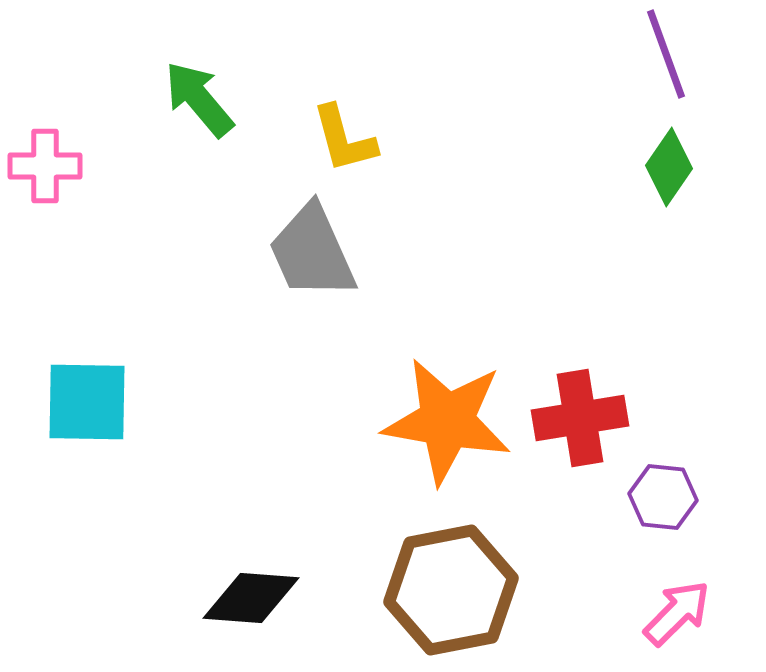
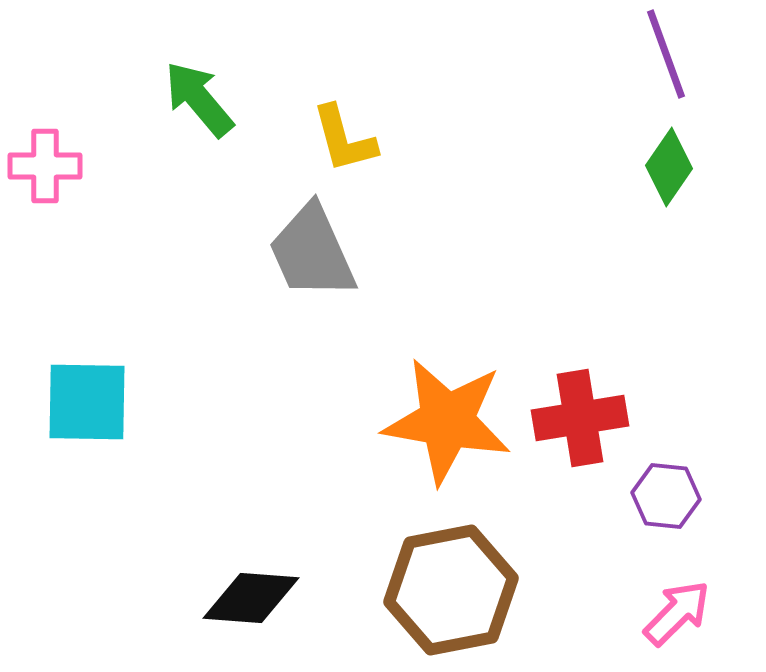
purple hexagon: moved 3 px right, 1 px up
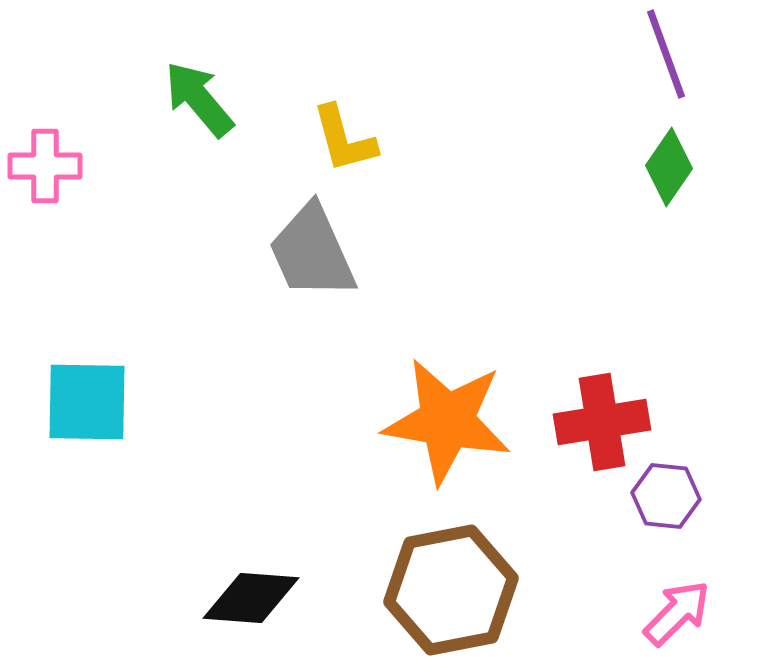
red cross: moved 22 px right, 4 px down
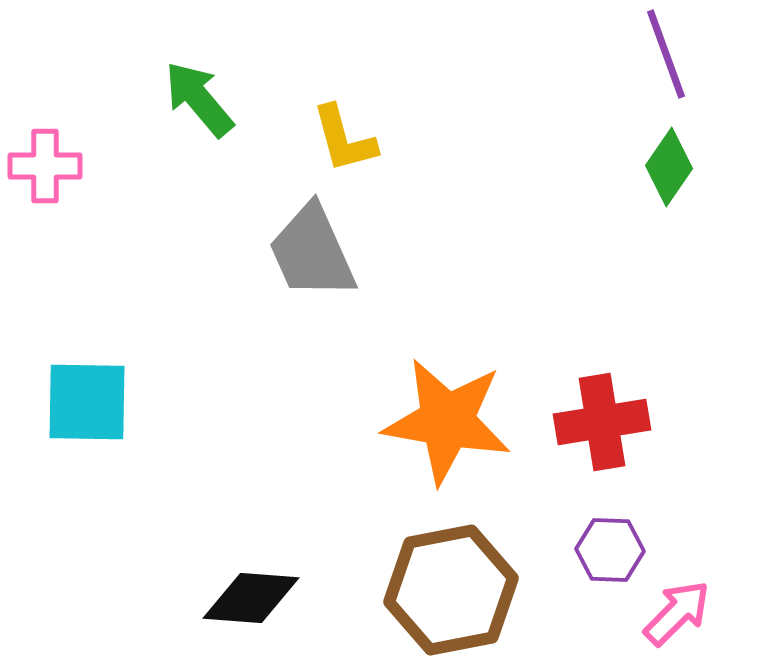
purple hexagon: moved 56 px left, 54 px down; rotated 4 degrees counterclockwise
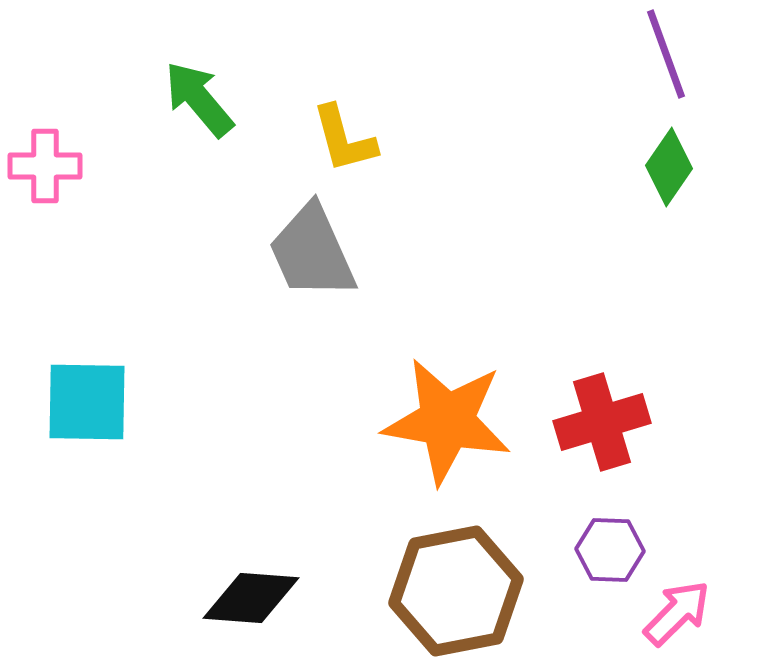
red cross: rotated 8 degrees counterclockwise
brown hexagon: moved 5 px right, 1 px down
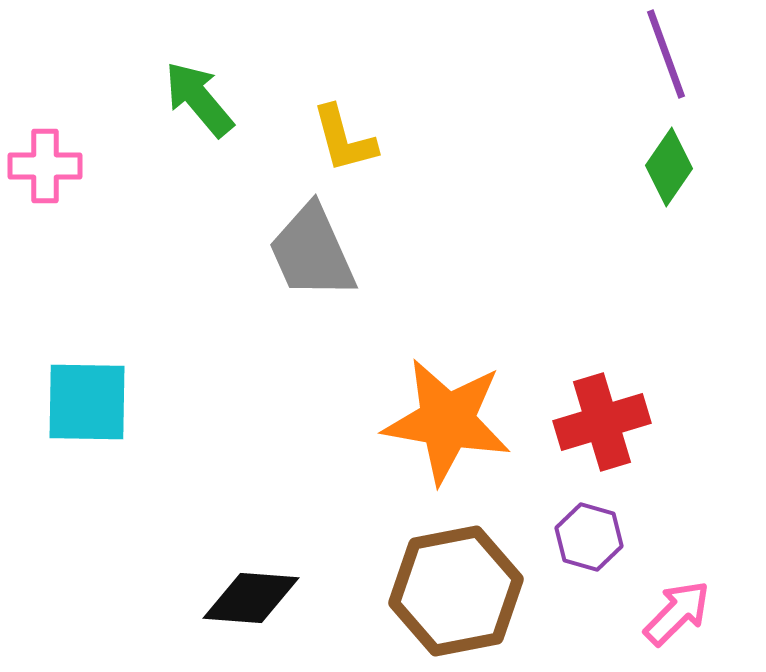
purple hexagon: moved 21 px left, 13 px up; rotated 14 degrees clockwise
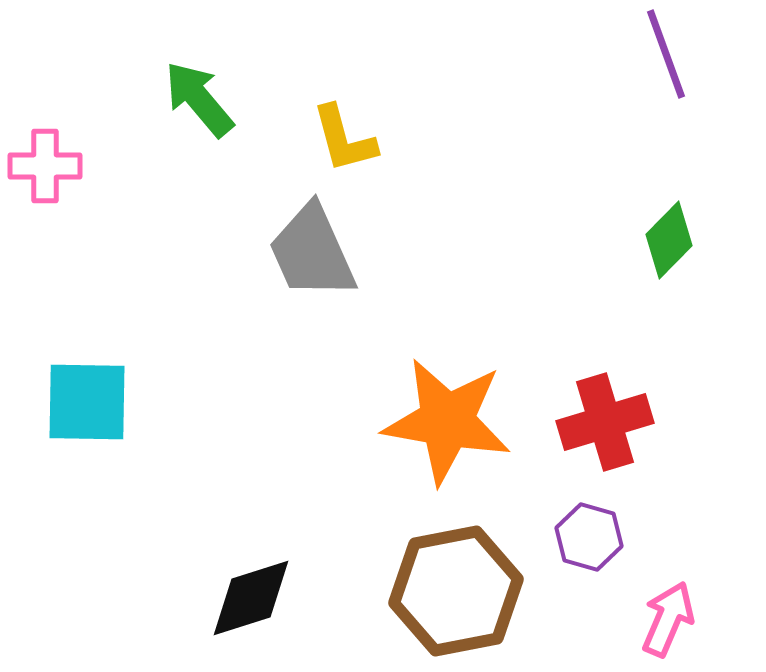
green diamond: moved 73 px down; rotated 10 degrees clockwise
red cross: moved 3 px right
black diamond: rotated 22 degrees counterclockwise
pink arrow: moved 9 px left, 6 px down; rotated 22 degrees counterclockwise
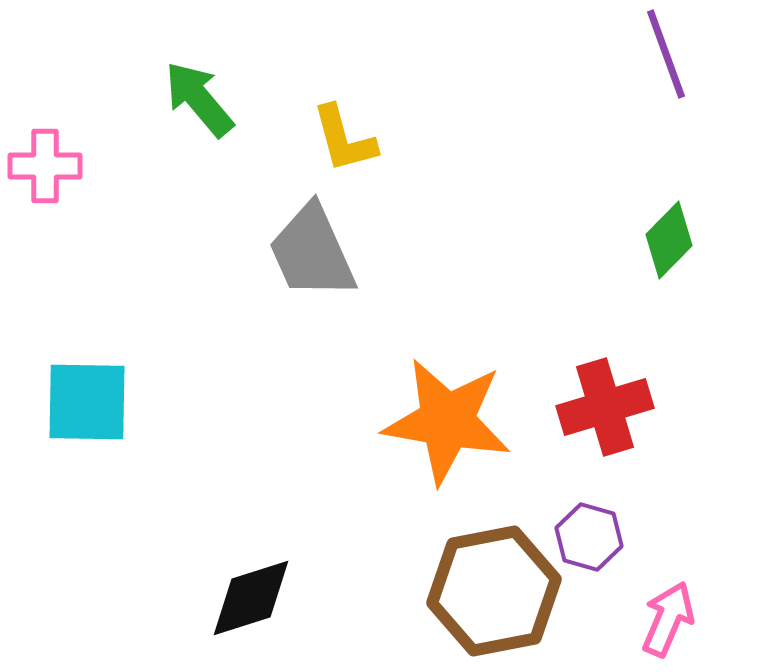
red cross: moved 15 px up
brown hexagon: moved 38 px right
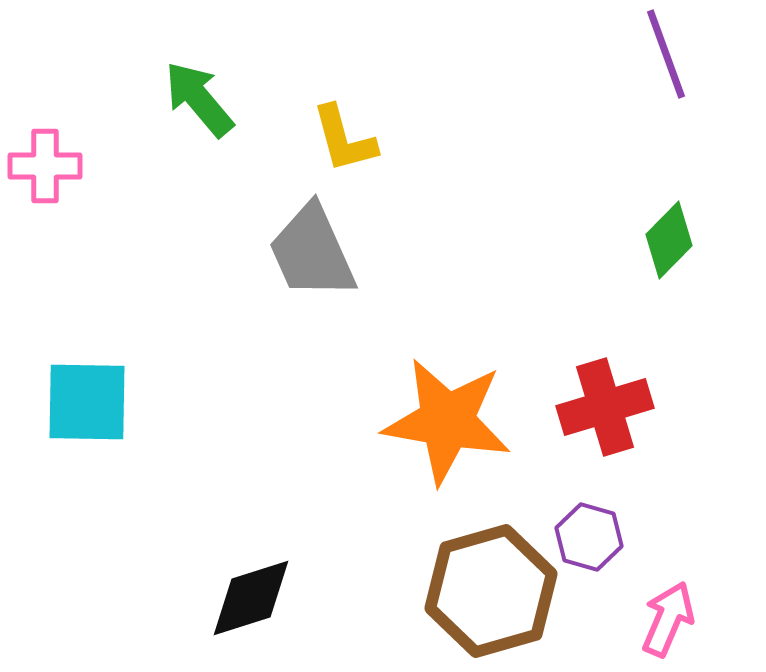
brown hexagon: moved 3 px left; rotated 5 degrees counterclockwise
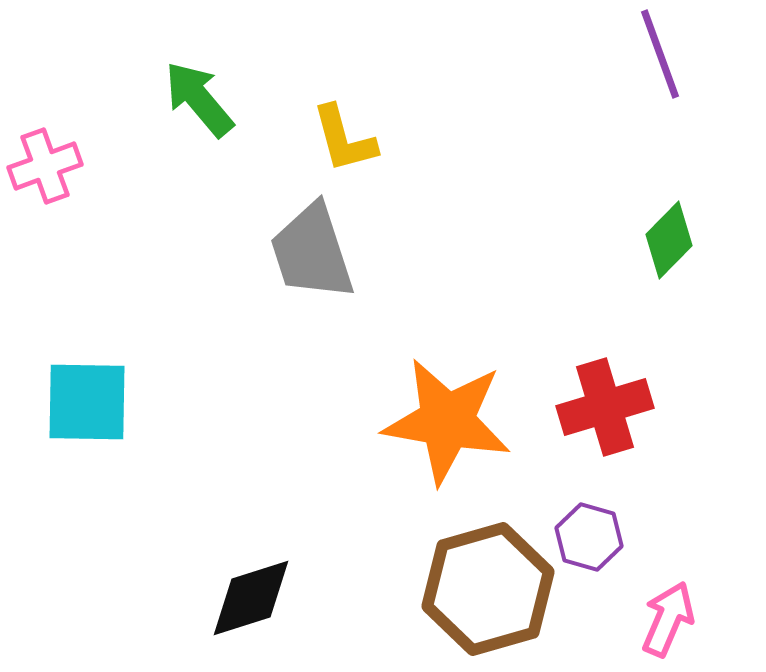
purple line: moved 6 px left
pink cross: rotated 20 degrees counterclockwise
gray trapezoid: rotated 6 degrees clockwise
brown hexagon: moved 3 px left, 2 px up
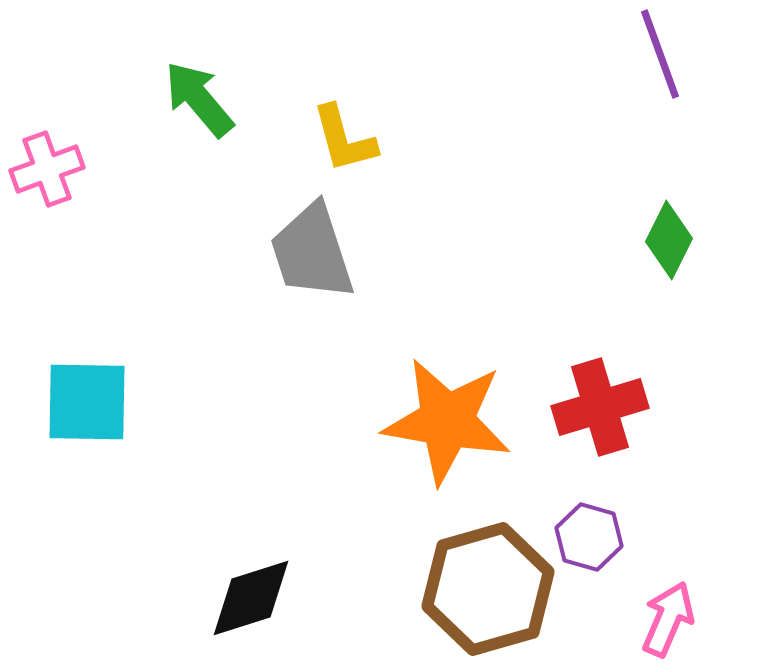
pink cross: moved 2 px right, 3 px down
green diamond: rotated 18 degrees counterclockwise
red cross: moved 5 px left
